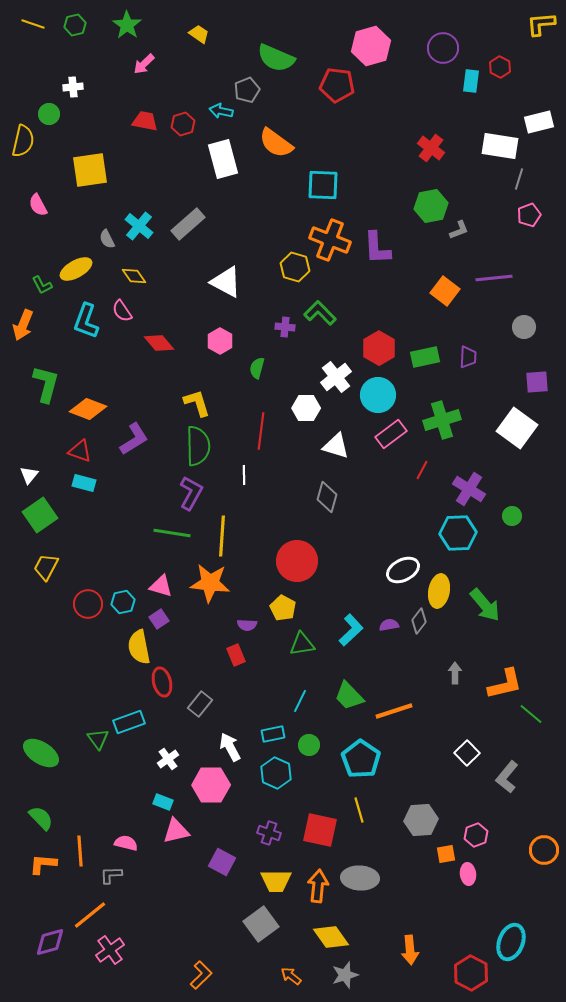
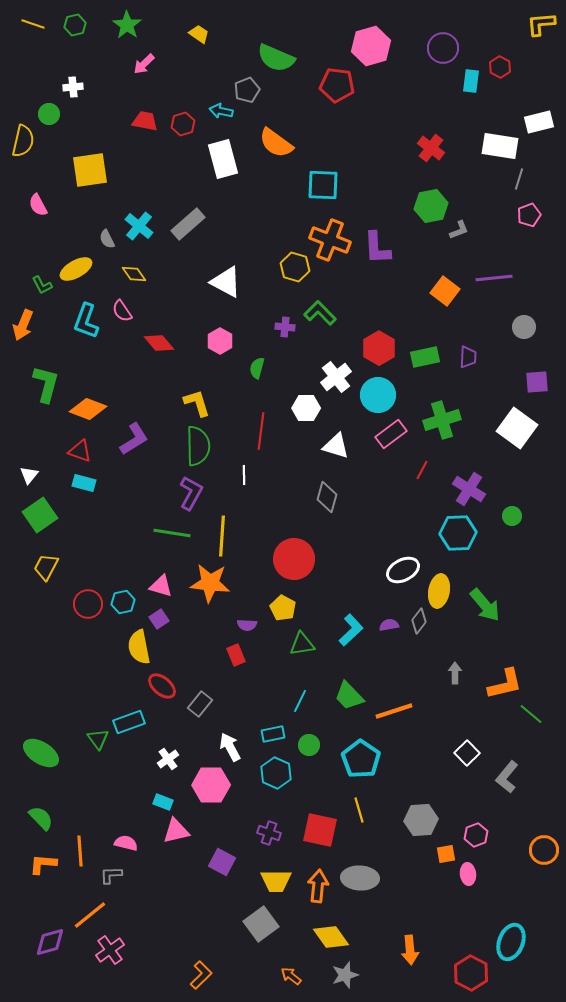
yellow diamond at (134, 276): moved 2 px up
red circle at (297, 561): moved 3 px left, 2 px up
red ellipse at (162, 682): moved 4 px down; rotated 36 degrees counterclockwise
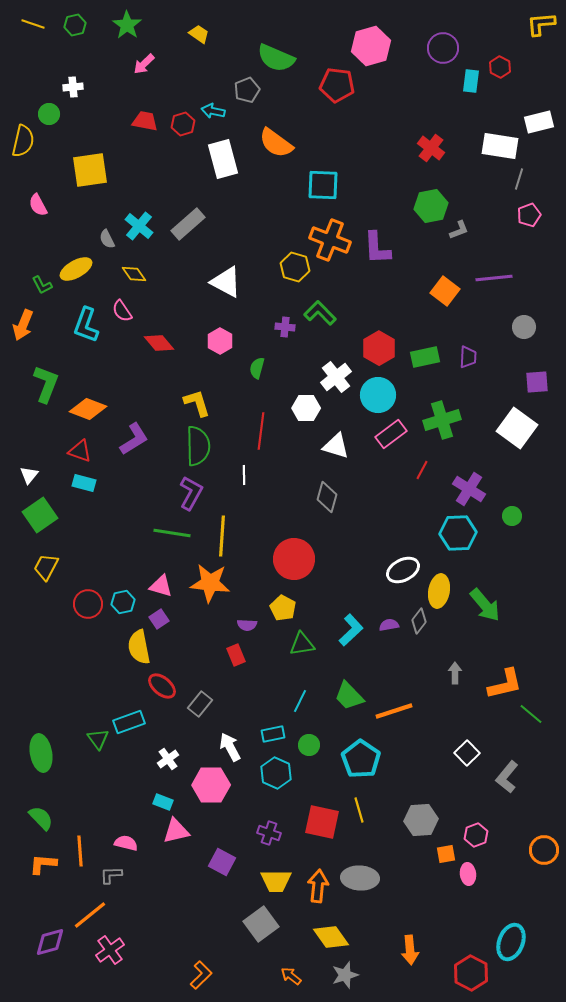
cyan arrow at (221, 111): moved 8 px left
cyan L-shape at (86, 321): moved 4 px down
green L-shape at (46, 384): rotated 6 degrees clockwise
green ellipse at (41, 753): rotated 48 degrees clockwise
red square at (320, 830): moved 2 px right, 8 px up
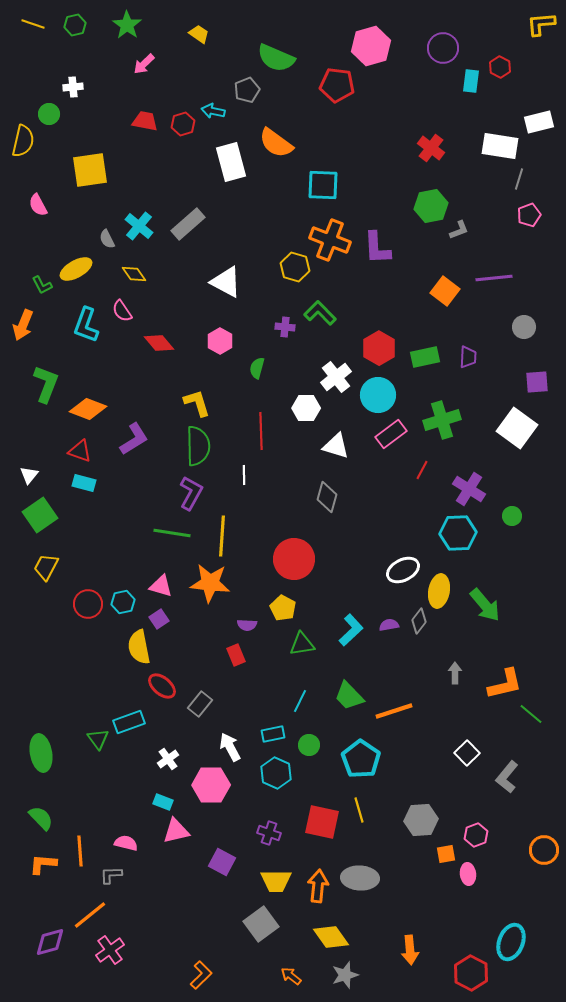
white rectangle at (223, 159): moved 8 px right, 3 px down
red line at (261, 431): rotated 9 degrees counterclockwise
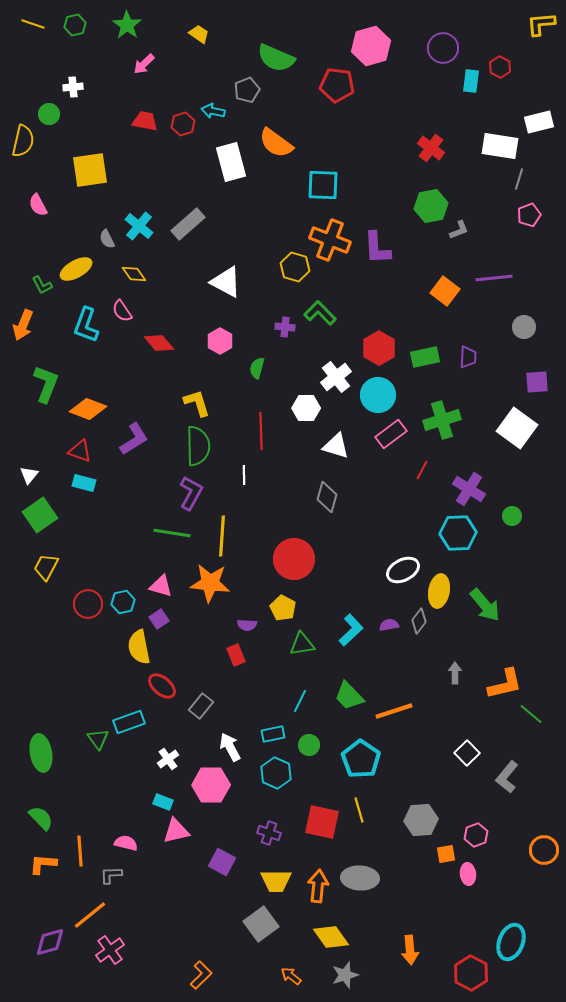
gray rectangle at (200, 704): moved 1 px right, 2 px down
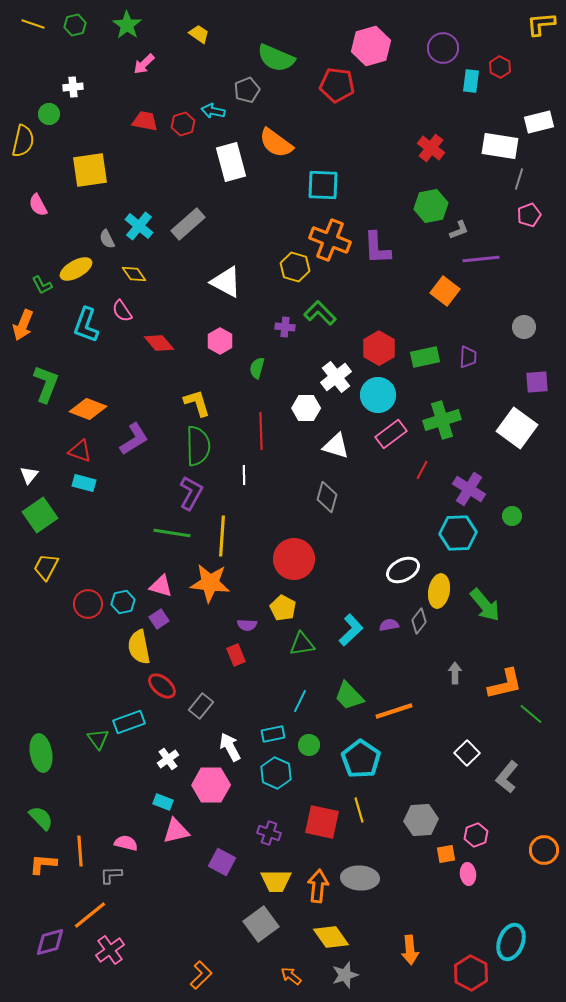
purple line at (494, 278): moved 13 px left, 19 px up
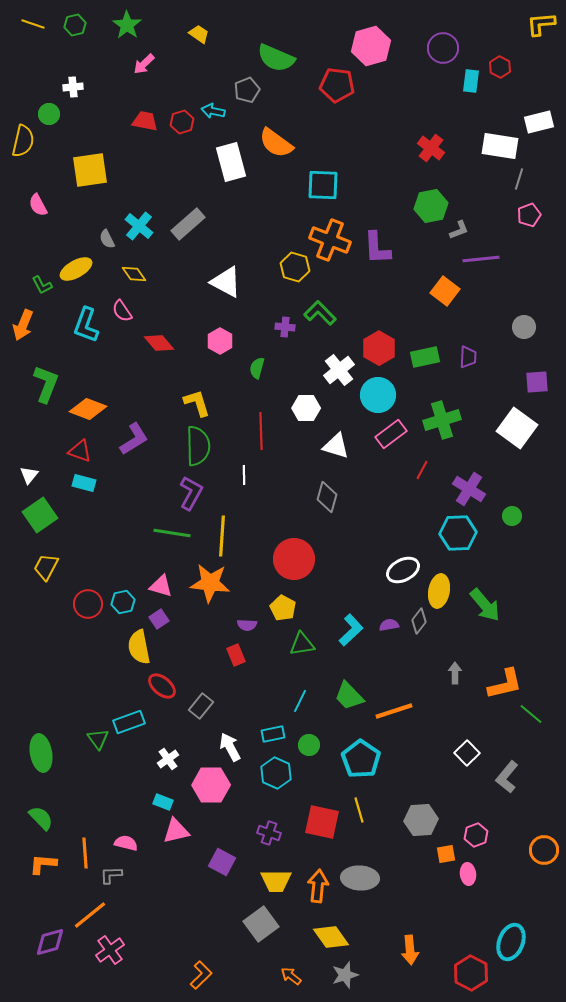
red hexagon at (183, 124): moved 1 px left, 2 px up
white cross at (336, 377): moved 3 px right, 7 px up
orange line at (80, 851): moved 5 px right, 2 px down
